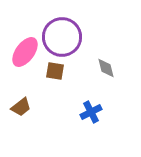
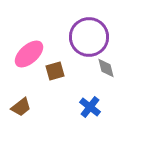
purple circle: moved 27 px right
pink ellipse: moved 4 px right, 2 px down; rotated 12 degrees clockwise
brown square: rotated 24 degrees counterclockwise
blue cross: moved 1 px left, 5 px up; rotated 25 degrees counterclockwise
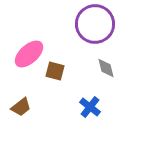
purple circle: moved 6 px right, 13 px up
brown square: rotated 30 degrees clockwise
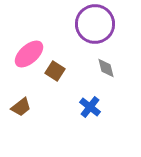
brown square: rotated 18 degrees clockwise
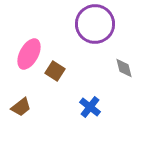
pink ellipse: rotated 20 degrees counterclockwise
gray diamond: moved 18 px right
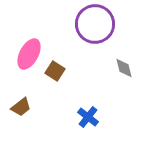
blue cross: moved 2 px left, 10 px down
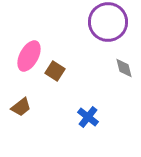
purple circle: moved 13 px right, 2 px up
pink ellipse: moved 2 px down
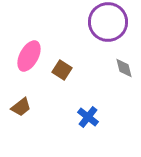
brown square: moved 7 px right, 1 px up
